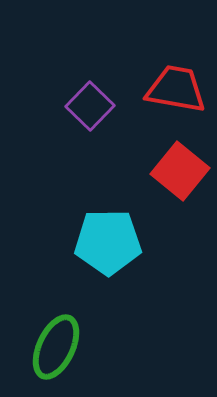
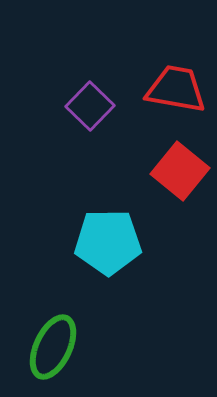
green ellipse: moved 3 px left
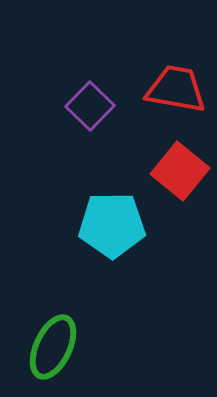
cyan pentagon: moved 4 px right, 17 px up
